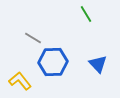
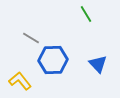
gray line: moved 2 px left
blue hexagon: moved 2 px up
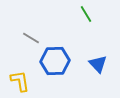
blue hexagon: moved 2 px right, 1 px down
yellow L-shape: rotated 30 degrees clockwise
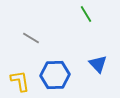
blue hexagon: moved 14 px down
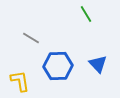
blue hexagon: moved 3 px right, 9 px up
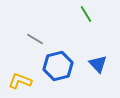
gray line: moved 4 px right, 1 px down
blue hexagon: rotated 12 degrees counterclockwise
yellow L-shape: rotated 60 degrees counterclockwise
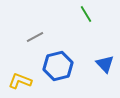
gray line: moved 2 px up; rotated 60 degrees counterclockwise
blue triangle: moved 7 px right
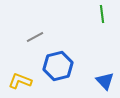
green line: moved 16 px right; rotated 24 degrees clockwise
blue triangle: moved 17 px down
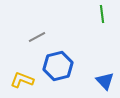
gray line: moved 2 px right
yellow L-shape: moved 2 px right, 1 px up
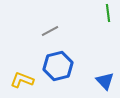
green line: moved 6 px right, 1 px up
gray line: moved 13 px right, 6 px up
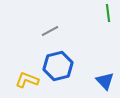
yellow L-shape: moved 5 px right
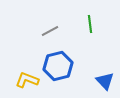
green line: moved 18 px left, 11 px down
